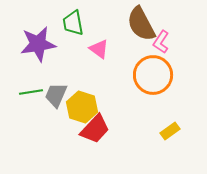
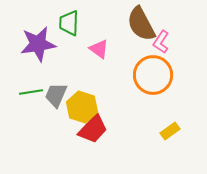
green trapezoid: moved 4 px left; rotated 12 degrees clockwise
red trapezoid: moved 2 px left
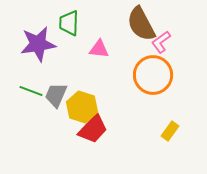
pink L-shape: rotated 20 degrees clockwise
pink triangle: rotated 30 degrees counterclockwise
green line: moved 1 px up; rotated 30 degrees clockwise
yellow rectangle: rotated 18 degrees counterclockwise
